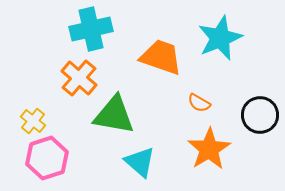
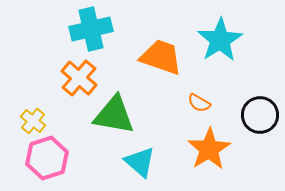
cyan star: moved 2 px down; rotated 9 degrees counterclockwise
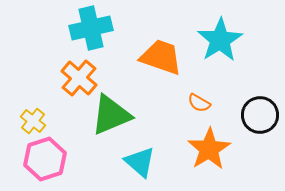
cyan cross: moved 1 px up
green triangle: moved 3 px left; rotated 33 degrees counterclockwise
pink hexagon: moved 2 px left, 1 px down
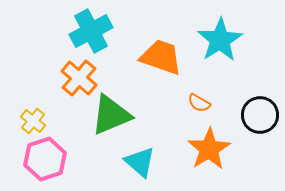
cyan cross: moved 3 px down; rotated 15 degrees counterclockwise
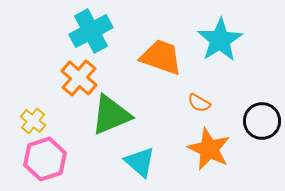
black circle: moved 2 px right, 6 px down
orange star: rotated 15 degrees counterclockwise
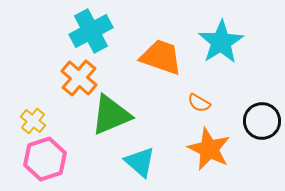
cyan star: moved 1 px right, 2 px down
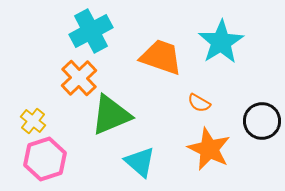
orange cross: rotated 6 degrees clockwise
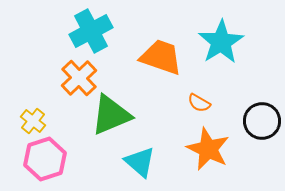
orange star: moved 1 px left
